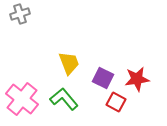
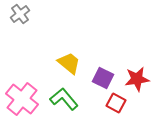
gray cross: rotated 18 degrees counterclockwise
yellow trapezoid: rotated 30 degrees counterclockwise
red square: moved 1 px down
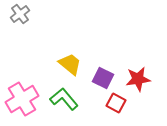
yellow trapezoid: moved 1 px right, 1 px down
red star: moved 1 px right
pink cross: rotated 20 degrees clockwise
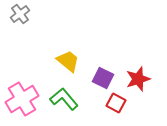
yellow trapezoid: moved 2 px left, 3 px up
red star: rotated 10 degrees counterclockwise
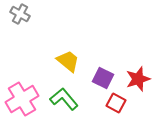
gray cross: rotated 24 degrees counterclockwise
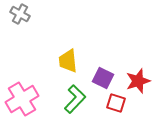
yellow trapezoid: rotated 135 degrees counterclockwise
red star: moved 2 px down
green L-shape: moved 11 px right; rotated 84 degrees clockwise
red square: rotated 12 degrees counterclockwise
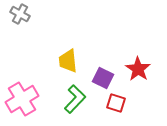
red star: moved 12 px up; rotated 20 degrees counterclockwise
